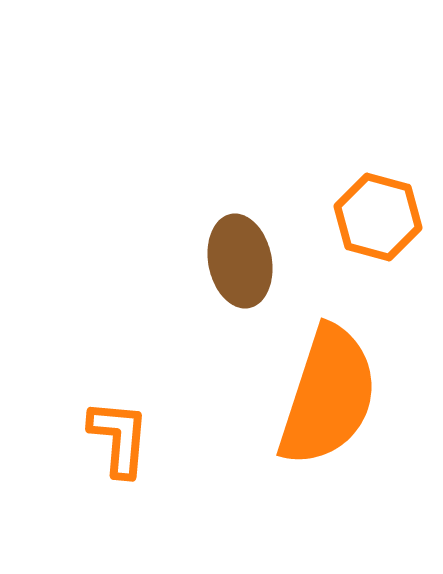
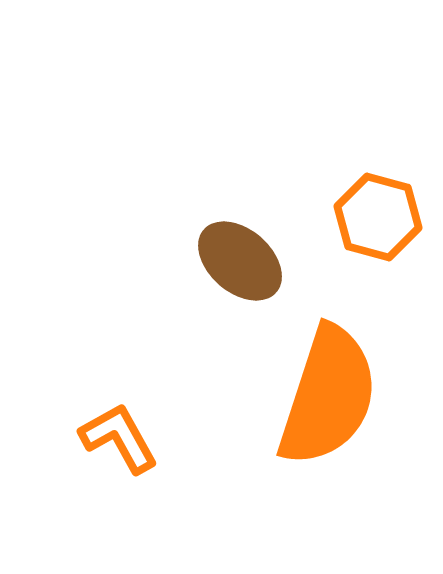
brown ellipse: rotated 38 degrees counterclockwise
orange L-shape: rotated 34 degrees counterclockwise
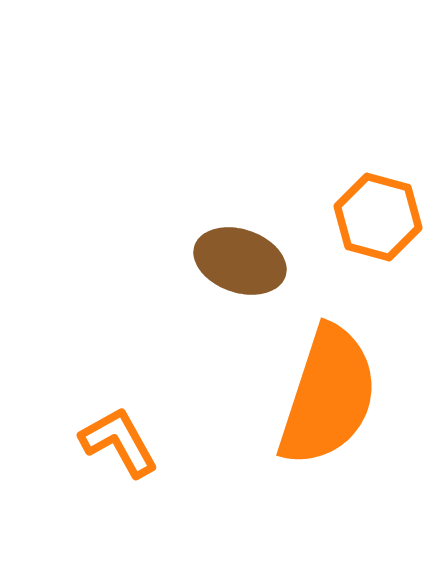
brown ellipse: rotated 22 degrees counterclockwise
orange L-shape: moved 4 px down
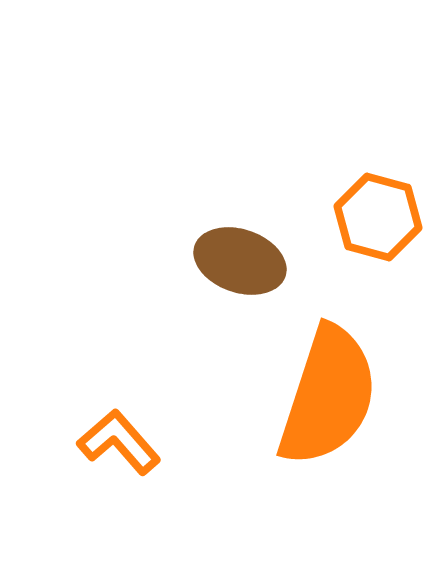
orange L-shape: rotated 12 degrees counterclockwise
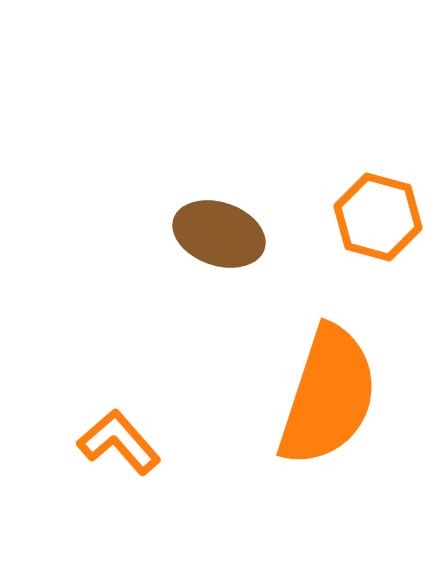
brown ellipse: moved 21 px left, 27 px up
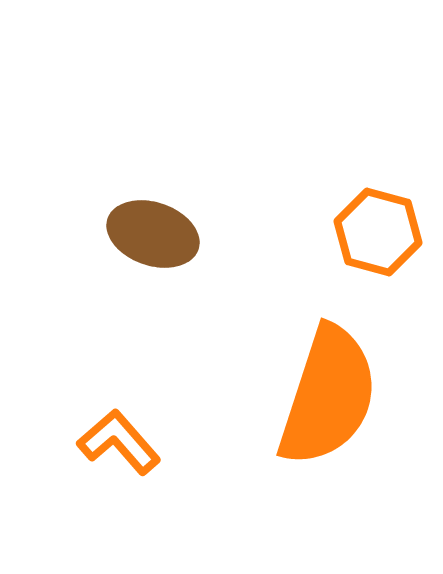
orange hexagon: moved 15 px down
brown ellipse: moved 66 px left
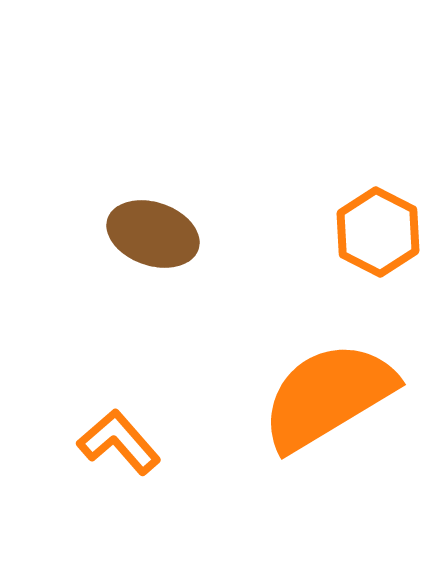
orange hexagon: rotated 12 degrees clockwise
orange semicircle: rotated 139 degrees counterclockwise
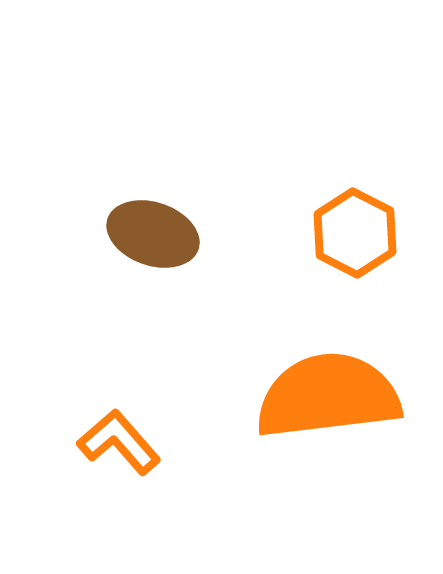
orange hexagon: moved 23 px left, 1 px down
orange semicircle: rotated 24 degrees clockwise
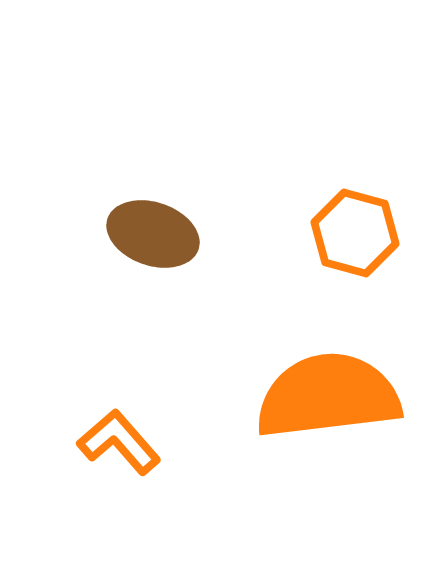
orange hexagon: rotated 12 degrees counterclockwise
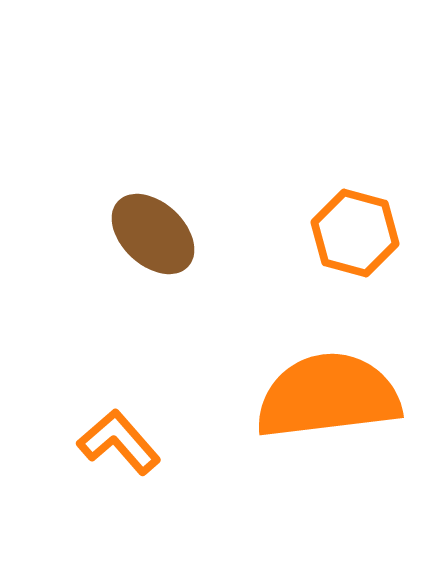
brown ellipse: rotated 24 degrees clockwise
